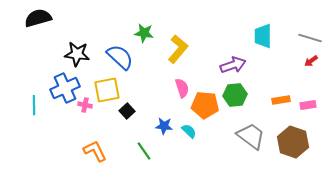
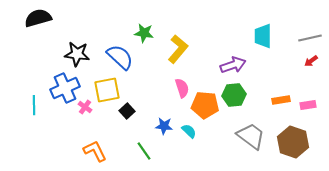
gray line: rotated 30 degrees counterclockwise
green hexagon: moved 1 px left
pink cross: moved 2 px down; rotated 24 degrees clockwise
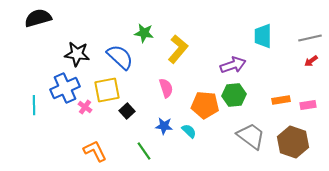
pink semicircle: moved 16 px left
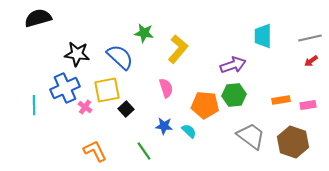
black square: moved 1 px left, 2 px up
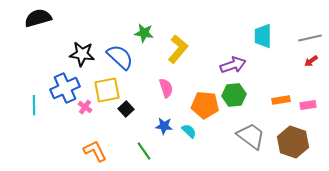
black star: moved 5 px right
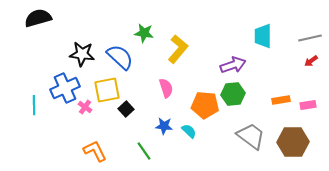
green hexagon: moved 1 px left, 1 px up
brown hexagon: rotated 20 degrees counterclockwise
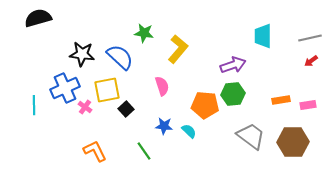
pink semicircle: moved 4 px left, 2 px up
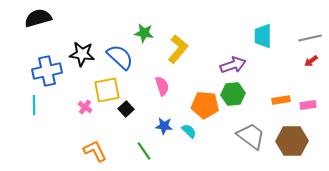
blue cross: moved 18 px left, 17 px up; rotated 12 degrees clockwise
brown hexagon: moved 1 px left, 1 px up
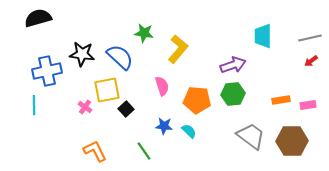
orange pentagon: moved 8 px left, 5 px up
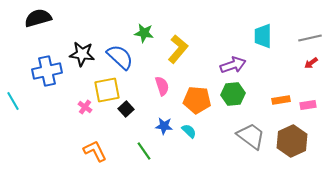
red arrow: moved 2 px down
cyan line: moved 21 px left, 4 px up; rotated 30 degrees counterclockwise
brown hexagon: rotated 24 degrees counterclockwise
